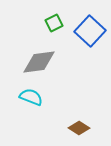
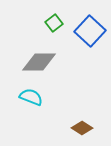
green square: rotated 12 degrees counterclockwise
gray diamond: rotated 8 degrees clockwise
brown diamond: moved 3 px right
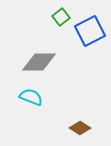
green square: moved 7 px right, 6 px up
blue square: rotated 20 degrees clockwise
brown diamond: moved 2 px left
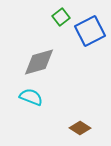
gray diamond: rotated 16 degrees counterclockwise
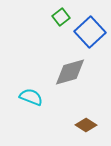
blue square: moved 1 px down; rotated 16 degrees counterclockwise
gray diamond: moved 31 px right, 10 px down
brown diamond: moved 6 px right, 3 px up
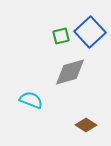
green square: moved 19 px down; rotated 24 degrees clockwise
cyan semicircle: moved 3 px down
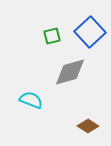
green square: moved 9 px left
brown diamond: moved 2 px right, 1 px down
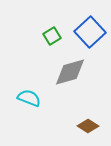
green square: rotated 18 degrees counterclockwise
cyan semicircle: moved 2 px left, 2 px up
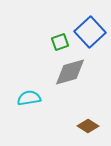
green square: moved 8 px right, 6 px down; rotated 12 degrees clockwise
cyan semicircle: rotated 30 degrees counterclockwise
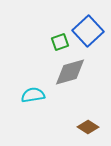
blue square: moved 2 px left, 1 px up
cyan semicircle: moved 4 px right, 3 px up
brown diamond: moved 1 px down
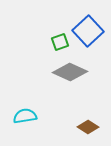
gray diamond: rotated 40 degrees clockwise
cyan semicircle: moved 8 px left, 21 px down
